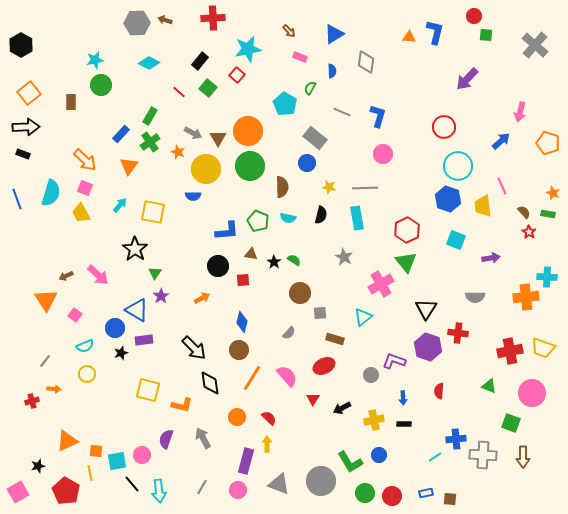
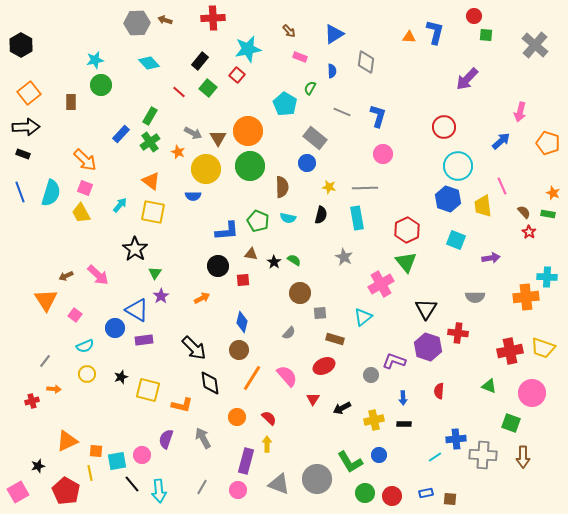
cyan diamond at (149, 63): rotated 20 degrees clockwise
orange triangle at (129, 166): moved 22 px right, 15 px down; rotated 30 degrees counterclockwise
blue line at (17, 199): moved 3 px right, 7 px up
black star at (121, 353): moved 24 px down
gray circle at (321, 481): moved 4 px left, 2 px up
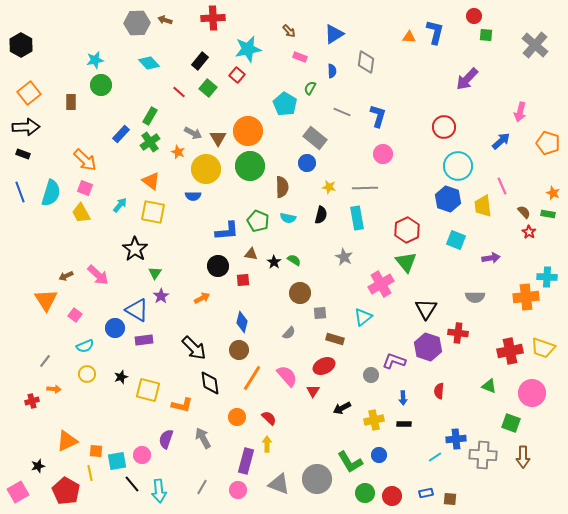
red triangle at (313, 399): moved 8 px up
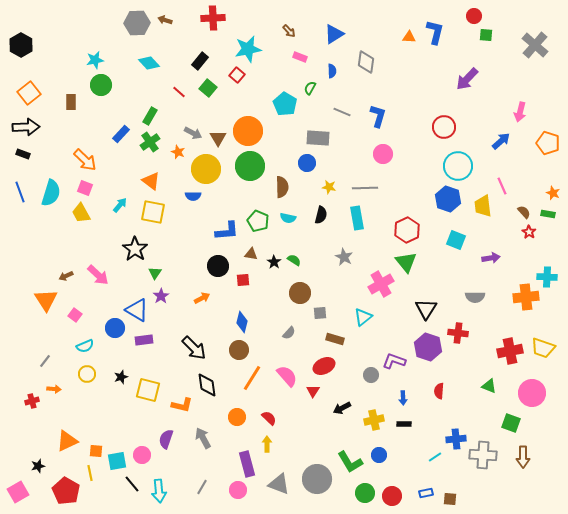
gray rectangle at (315, 138): moved 3 px right; rotated 35 degrees counterclockwise
black diamond at (210, 383): moved 3 px left, 2 px down
purple rectangle at (246, 461): moved 1 px right, 3 px down; rotated 30 degrees counterclockwise
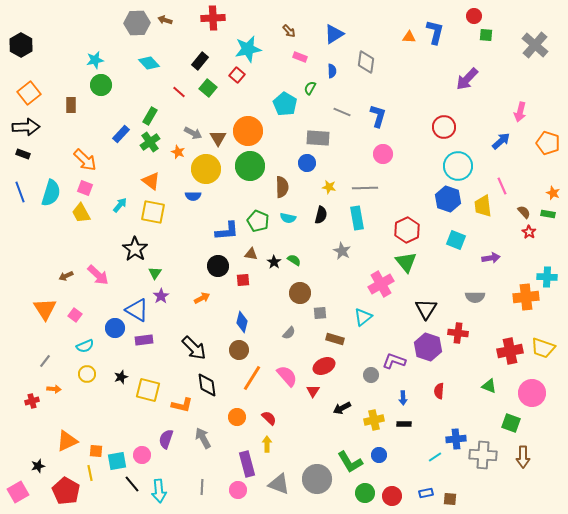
brown rectangle at (71, 102): moved 3 px down
gray star at (344, 257): moved 2 px left, 6 px up
orange triangle at (46, 300): moved 1 px left, 9 px down
gray line at (202, 487): rotated 28 degrees counterclockwise
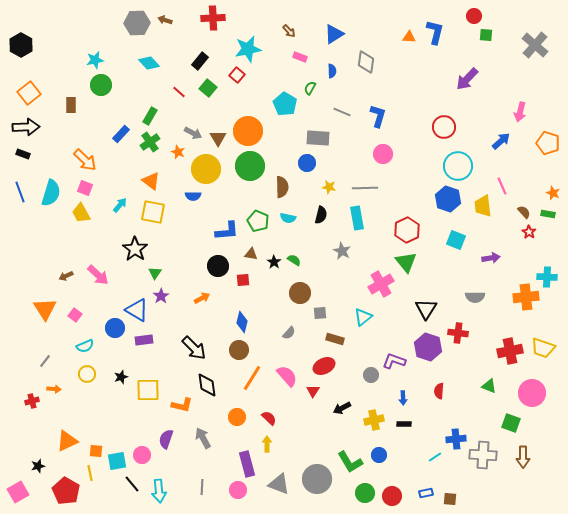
yellow square at (148, 390): rotated 15 degrees counterclockwise
